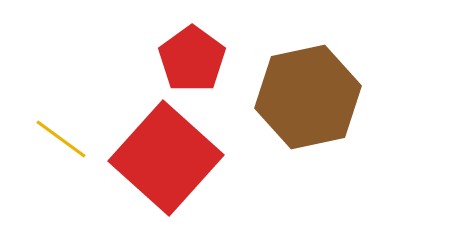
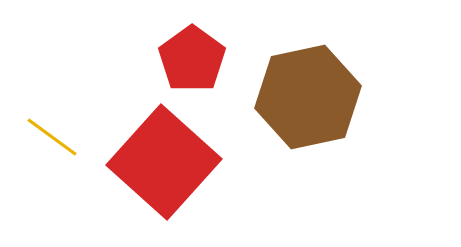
yellow line: moved 9 px left, 2 px up
red square: moved 2 px left, 4 px down
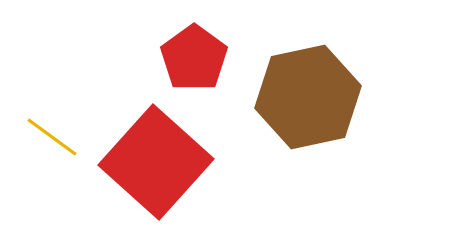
red pentagon: moved 2 px right, 1 px up
red square: moved 8 px left
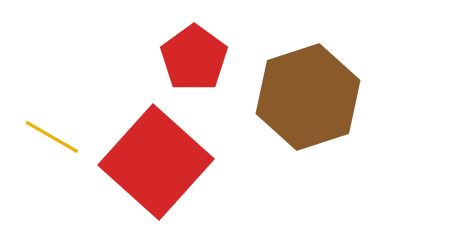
brown hexagon: rotated 6 degrees counterclockwise
yellow line: rotated 6 degrees counterclockwise
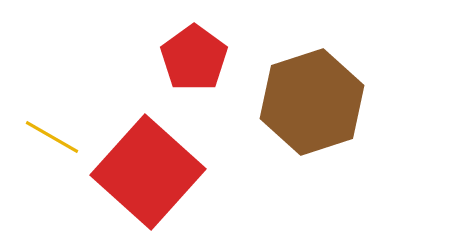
brown hexagon: moved 4 px right, 5 px down
red square: moved 8 px left, 10 px down
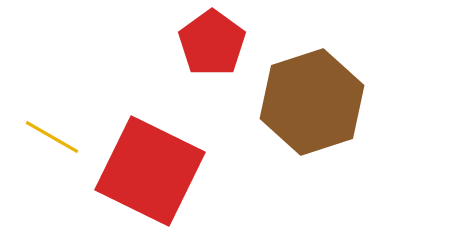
red pentagon: moved 18 px right, 15 px up
red square: moved 2 px right, 1 px up; rotated 16 degrees counterclockwise
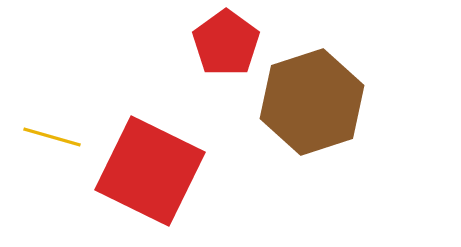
red pentagon: moved 14 px right
yellow line: rotated 14 degrees counterclockwise
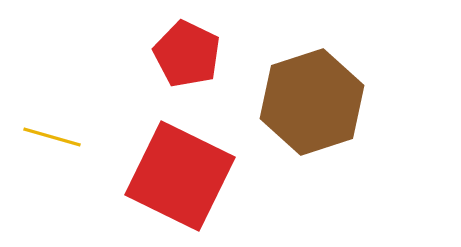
red pentagon: moved 39 px left, 11 px down; rotated 10 degrees counterclockwise
red square: moved 30 px right, 5 px down
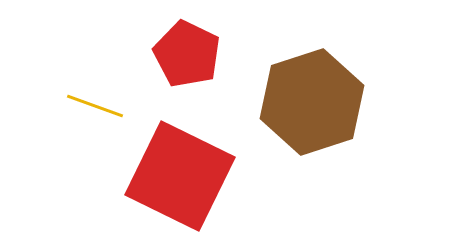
yellow line: moved 43 px right, 31 px up; rotated 4 degrees clockwise
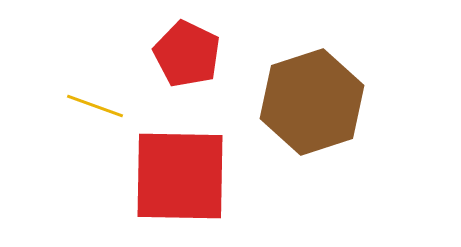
red square: rotated 25 degrees counterclockwise
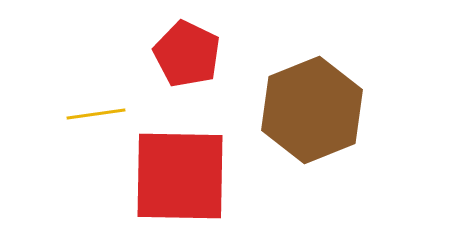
brown hexagon: moved 8 px down; rotated 4 degrees counterclockwise
yellow line: moved 1 px right, 8 px down; rotated 28 degrees counterclockwise
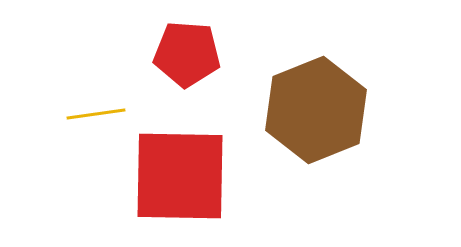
red pentagon: rotated 22 degrees counterclockwise
brown hexagon: moved 4 px right
